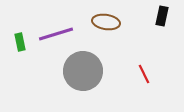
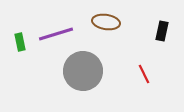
black rectangle: moved 15 px down
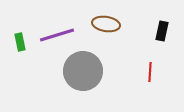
brown ellipse: moved 2 px down
purple line: moved 1 px right, 1 px down
red line: moved 6 px right, 2 px up; rotated 30 degrees clockwise
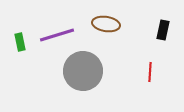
black rectangle: moved 1 px right, 1 px up
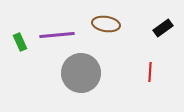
black rectangle: moved 2 px up; rotated 42 degrees clockwise
purple line: rotated 12 degrees clockwise
green rectangle: rotated 12 degrees counterclockwise
gray circle: moved 2 px left, 2 px down
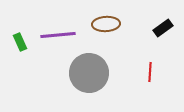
brown ellipse: rotated 12 degrees counterclockwise
purple line: moved 1 px right
gray circle: moved 8 px right
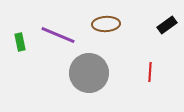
black rectangle: moved 4 px right, 3 px up
purple line: rotated 28 degrees clockwise
green rectangle: rotated 12 degrees clockwise
